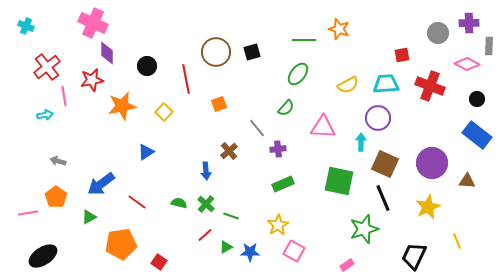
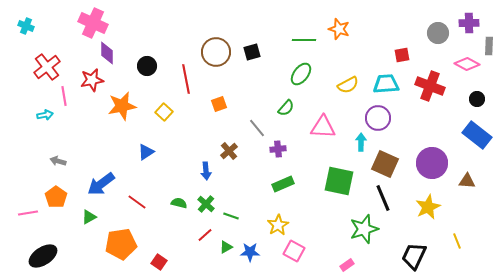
green ellipse at (298, 74): moved 3 px right
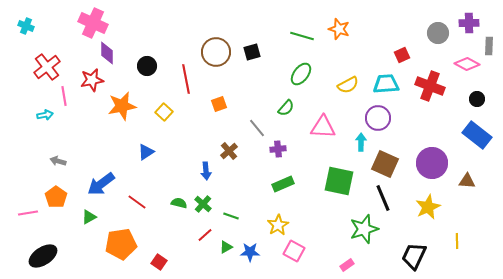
green line at (304, 40): moved 2 px left, 4 px up; rotated 15 degrees clockwise
red square at (402, 55): rotated 14 degrees counterclockwise
green cross at (206, 204): moved 3 px left
yellow line at (457, 241): rotated 21 degrees clockwise
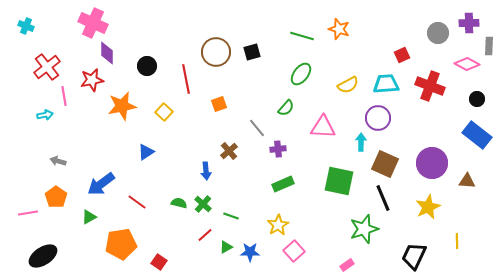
pink square at (294, 251): rotated 20 degrees clockwise
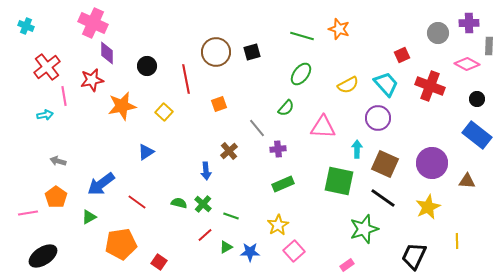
cyan trapezoid at (386, 84): rotated 52 degrees clockwise
cyan arrow at (361, 142): moved 4 px left, 7 px down
black line at (383, 198): rotated 32 degrees counterclockwise
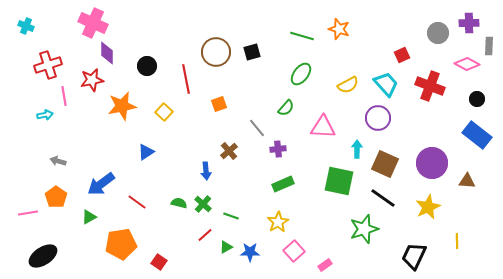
red cross at (47, 67): moved 1 px right, 2 px up; rotated 20 degrees clockwise
yellow star at (278, 225): moved 3 px up
pink rectangle at (347, 265): moved 22 px left
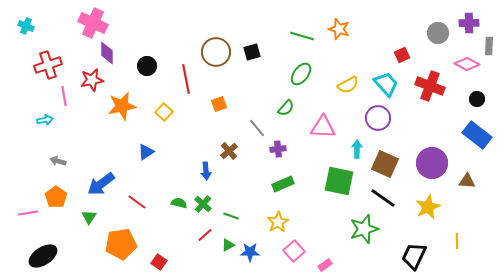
cyan arrow at (45, 115): moved 5 px down
green triangle at (89, 217): rotated 28 degrees counterclockwise
green triangle at (226, 247): moved 2 px right, 2 px up
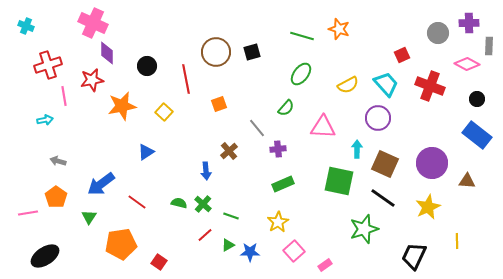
black ellipse at (43, 256): moved 2 px right
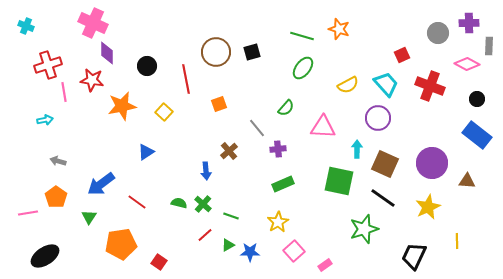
green ellipse at (301, 74): moved 2 px right, 6 px up
red star at (92, 80): rotated 20 degrees clockwise
pink line at (64, 96): moved 4 px up
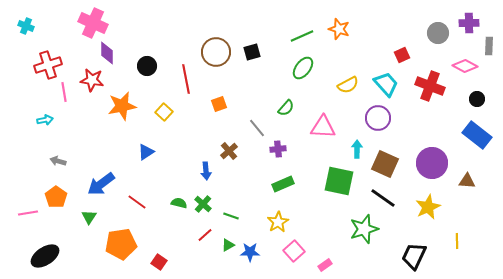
green line at (302, 36): rotated 40 degrees counterclockwise
pink diamond at (467, 64): moved 2 px left, 2 px down
